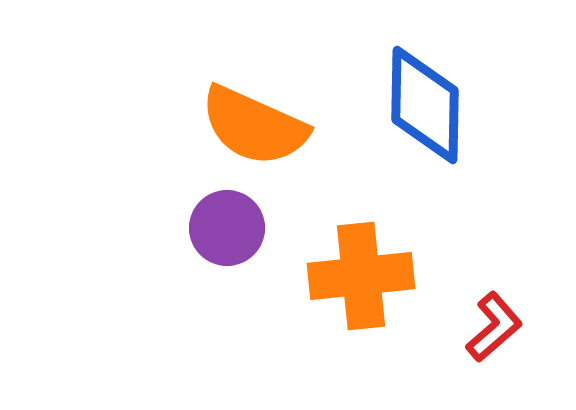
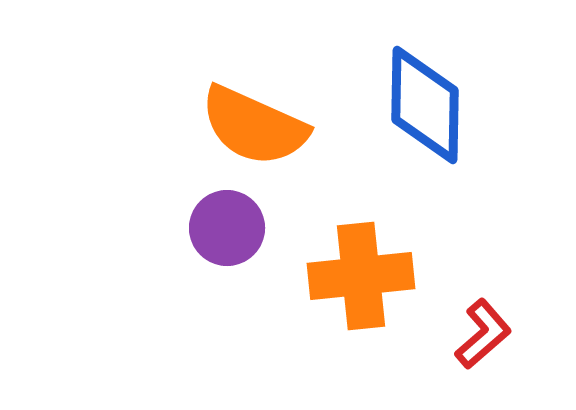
red L-shape: moved 11 px left, 7 px down
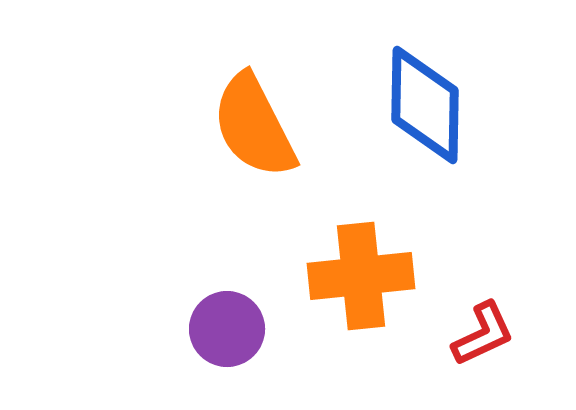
orange semicircle: rotated 39 degrees clockwise
purple circle: moved 101 px down
red L-shape: rotated 16 degrees clockwise
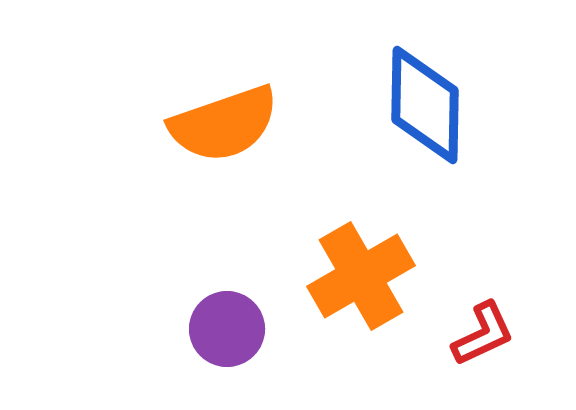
orange semicircle: moved 30 px left, 2 px up; rotated 82 degrees counterclockwise
orange cross: rotated 24 degrees counterclockwise
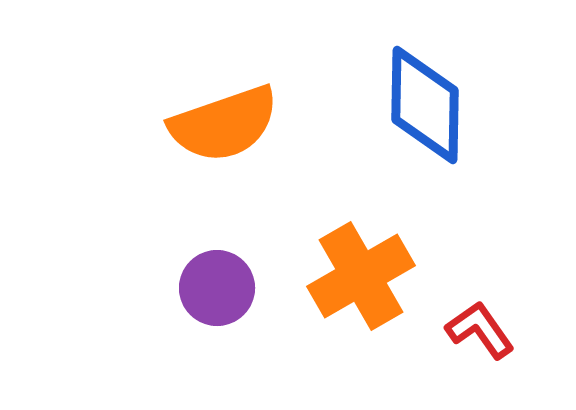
purple circle: moved 10 px left, 41 px up
red L-shape: moved 3 px left, 4 px up; rotated 100 degrees counterclockwise
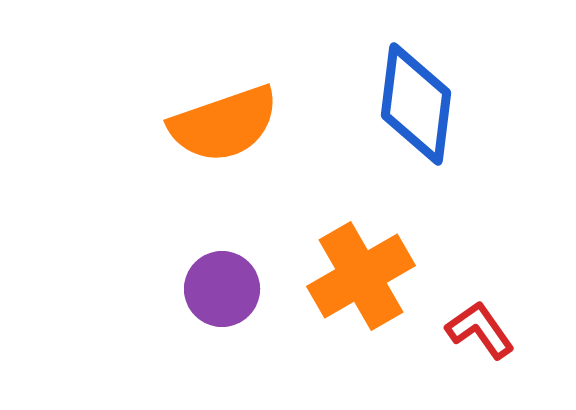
blue diamond: moved 9 px left, 1 px up; rotated 6 degrees clockwise
purple circle: moved 5 px right, 1 px down
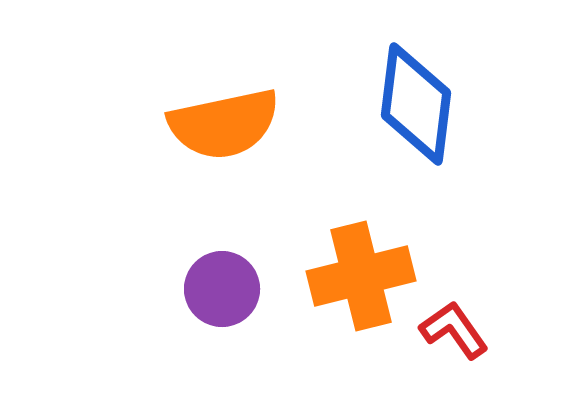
orange semicircle: rotated 7 degrees clockwise
orange cross: rotated 16 degrees clockwise
red L-shape: moved 26 px left
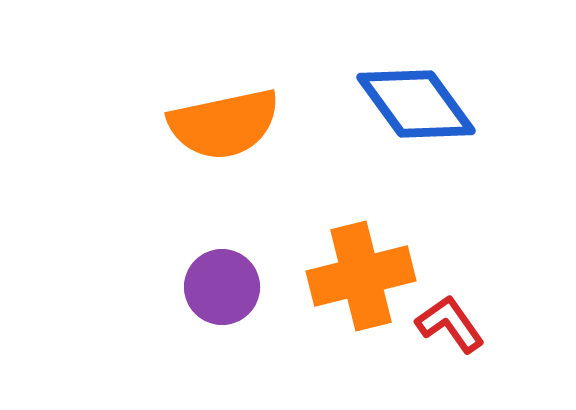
blue diamond: rotated 43 degrees counterclockwise
purple circle: moved 2 px up
red L-shape: moved 4 px left, 6 px up
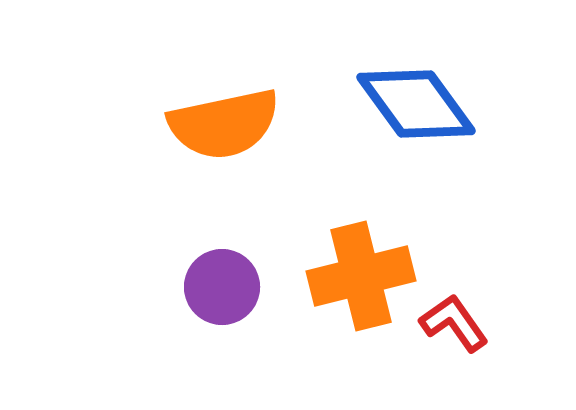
red L-shape: moved 4 px right, 1 px up
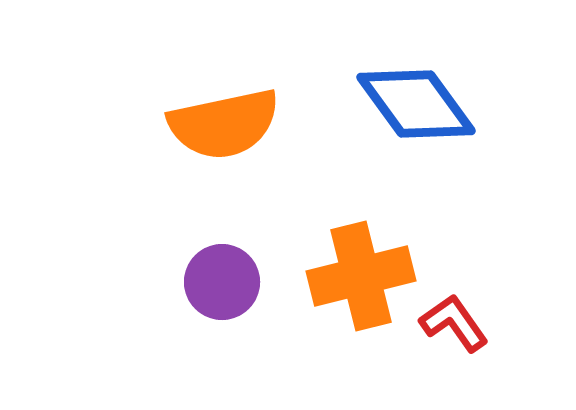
purple circle: moved 5 px up
